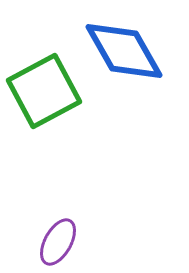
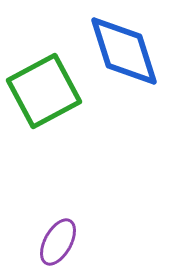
blue diamond: rotated 12 degrees clockwise
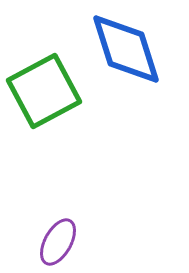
blue diamond: moved 2 px right, 2 px up
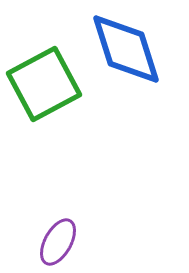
green square: moved 7 px up
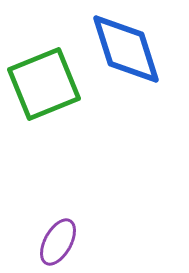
green square: rotated 6 degrees clockwise
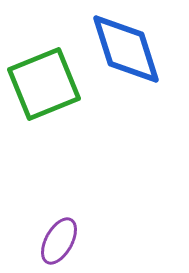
purple ellipse: moved 1 px right, 1 px up
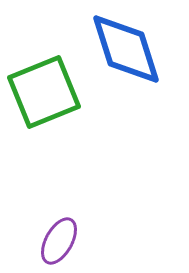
green square: moved 8 px down
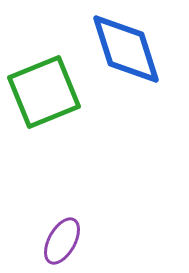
purple ellipse: moved 3 px right
